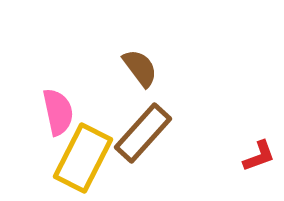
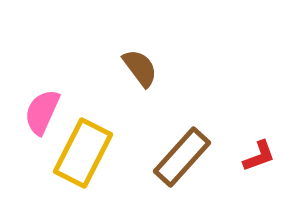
pink semicircle: moved 16 px left; rotated 144 degrees counterclockwise
brown rectangle: moved 39 px right, 24 px down
yellow rectangle: moved 5 px up
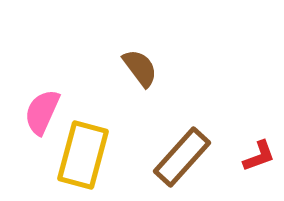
yellow rectangle: moved 2 px down; rotated 12 degrees counterclockwise
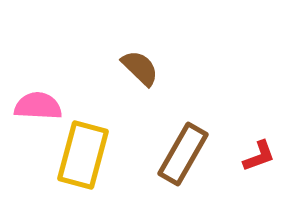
brown semicircle: rotated 9 degrees counterclockwise
pink semicircle: moved 4 px left, 6 px up; rotated 69 degrees clockwise
brown rectangle: moved 1 px right, 3 px up; rotated 12 degrees counterclockwise
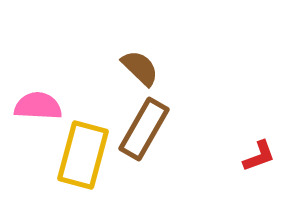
brown rectangle: moved 39 px left, 25 px up
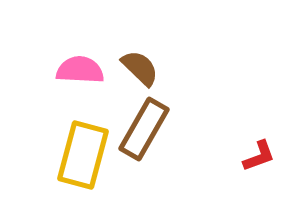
pink semicircle: moved 42 px right, 36 px up
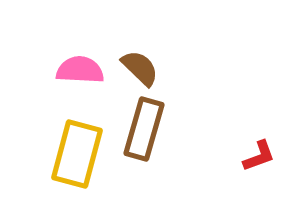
brown rectangle: rotated 14 degrees counterclockwise
yellow rectangle: moved 6 px left, 1 px up
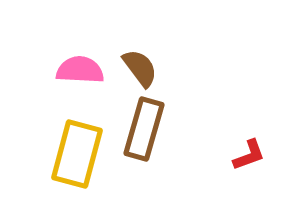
brown semicircle: rotated 9 degrees clockwise
red L-shape: moved 10 px left, 1 px up
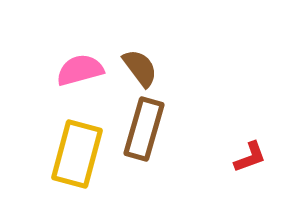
pink semicircle: rotated 18 degrees counterclockwise
red L-shape: moved 1 px right, 2 px down
